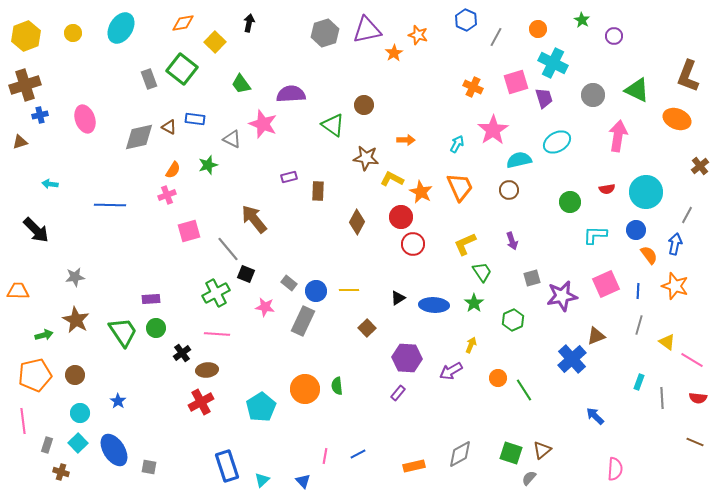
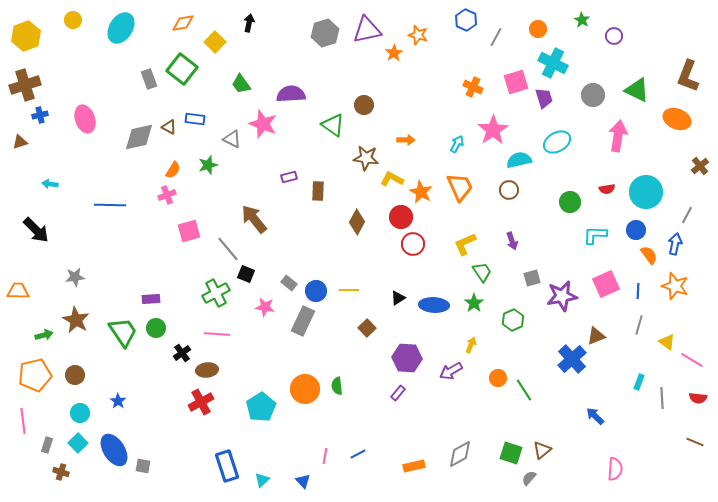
yellow circle at (73, 33): moved 13 px up
gray square at (149, 467): moved 6 px left, 1 px up
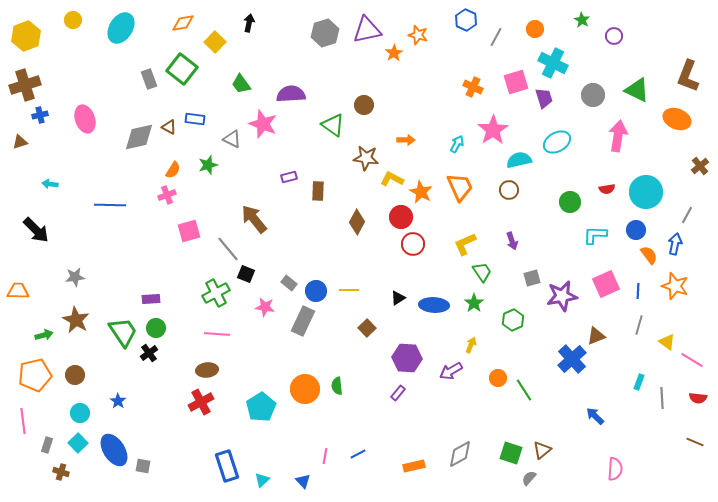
orange circle at (538, 29): moved 3 px left
black cross at (182, 353): moved 33 px left
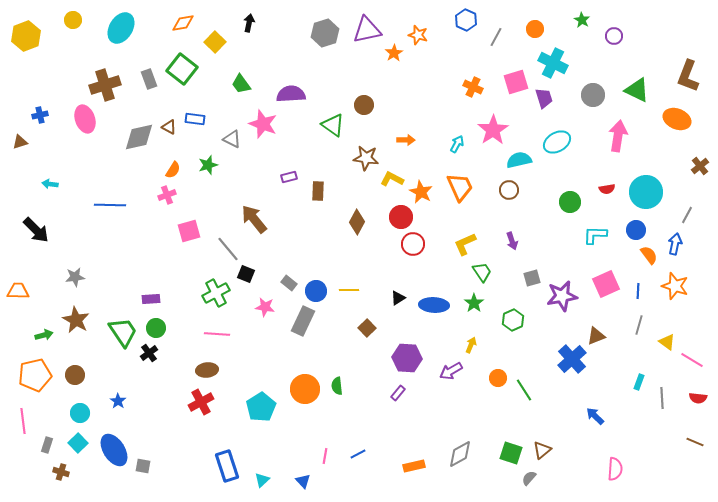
brown cross at (25, 85): moved 80 px right
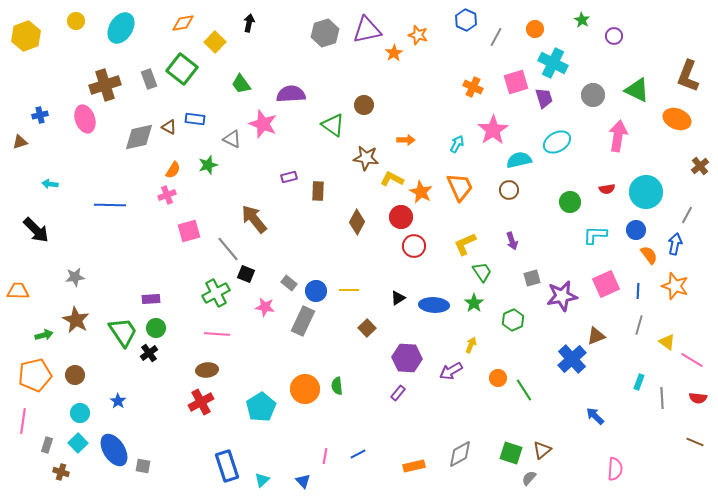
yellow circle at (73, 20): moved 3 px right, 1 px down
red circle at (413, 244): moved 1 px right, 2 px down
pink line at (23, 421): rotated 15 degrees clockwise
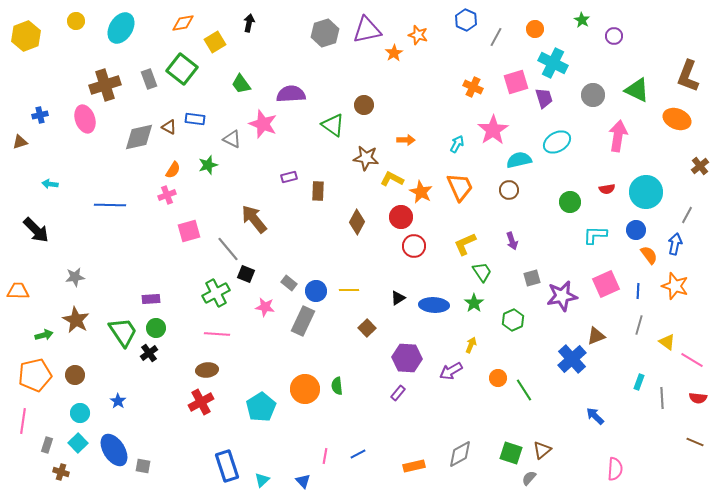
yellow square at (215, 42): rotated 15 degrees clockwise
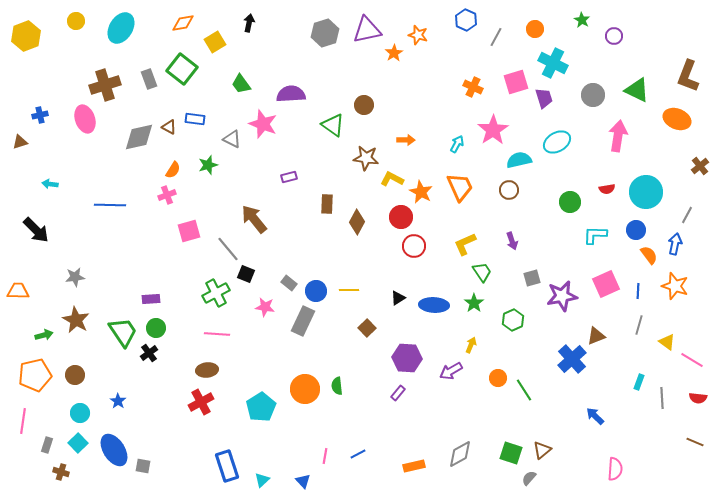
brown rectangle at (318, 191): moved 9 px right, 13 px down
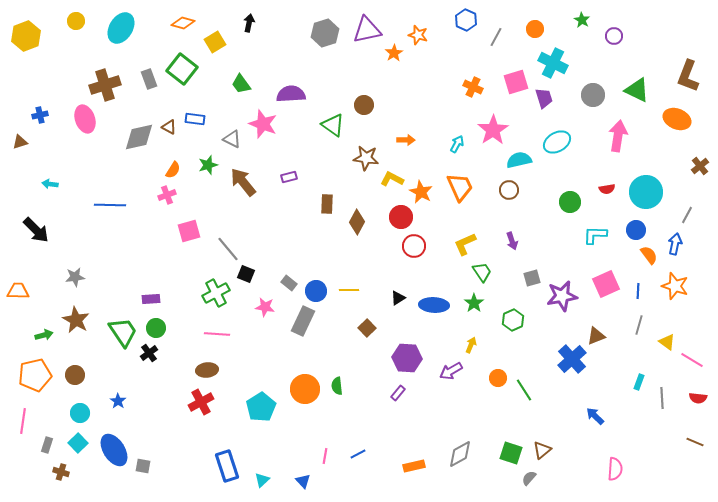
orange diamond at (183, 23): rotated 25 degrees clockwise
brown arrow at (254, 219): moved 11 px left, 37 px up
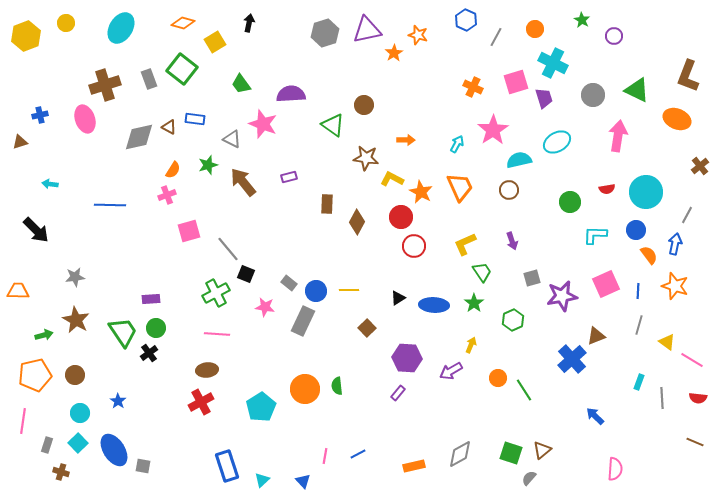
yellow circle at (76, 21): moved 10 px left, 2 px down
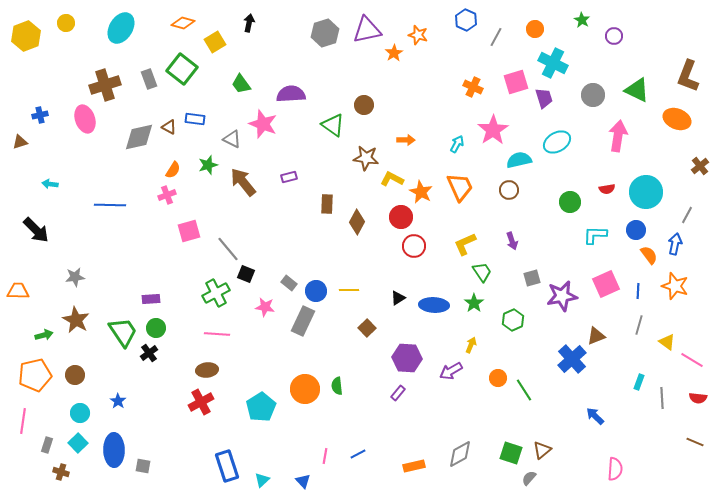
blue ellipse at (114, 450): rotated 32 degrees clockwise
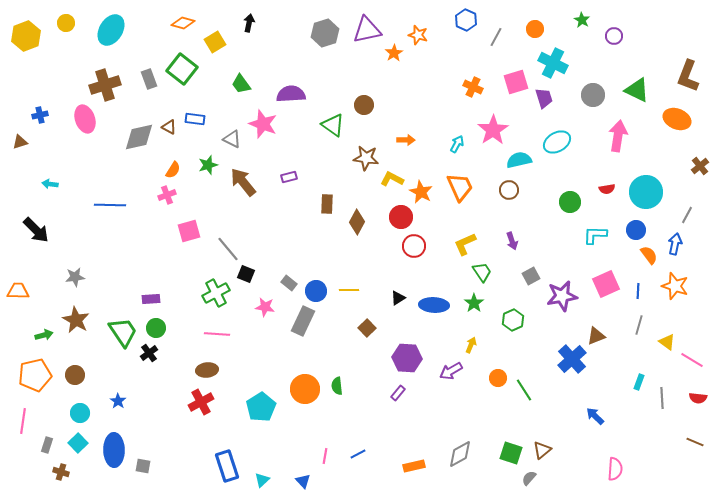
cyan ellipse at (121, 28): moved 10 px left, 2 px down
gray square at (532, 278): moved 1 px left, 2 px up; rotated 12 degrees counterclockwise
